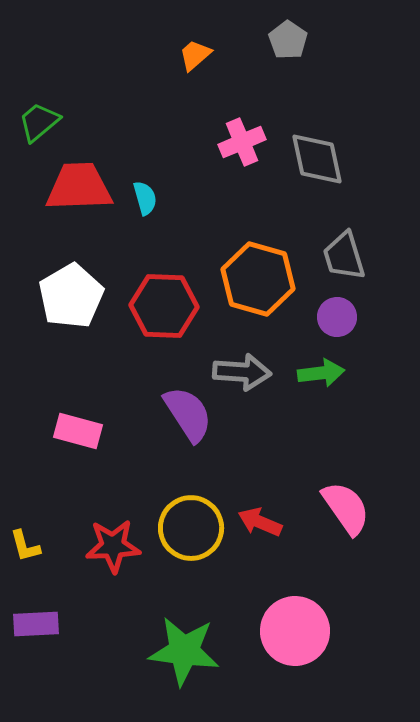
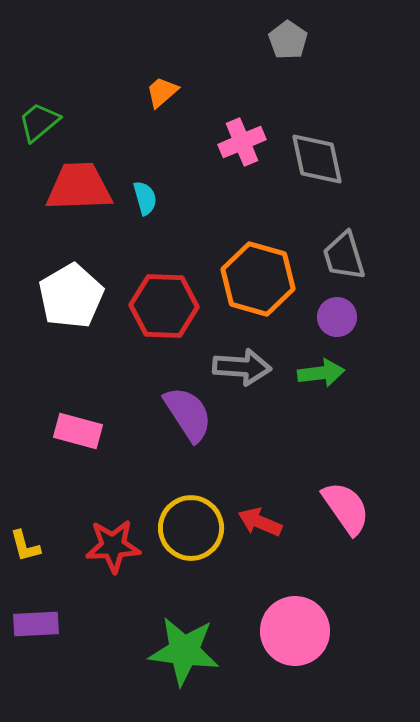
orange trapezoid: moved 33 px left, 37 px down
gray arrow: moved 5 px up
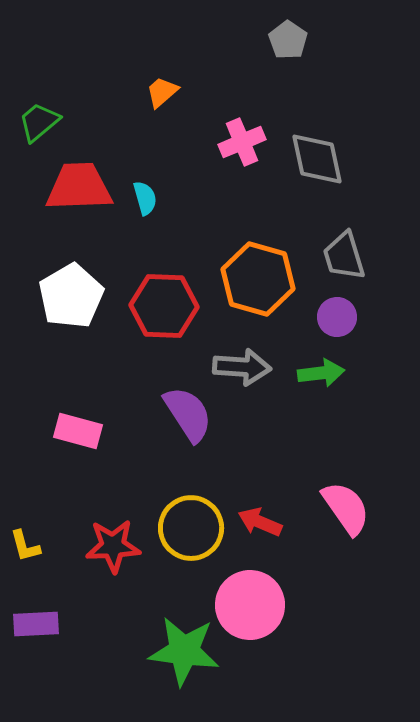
pink circle: moved 45 px left, 26 px up
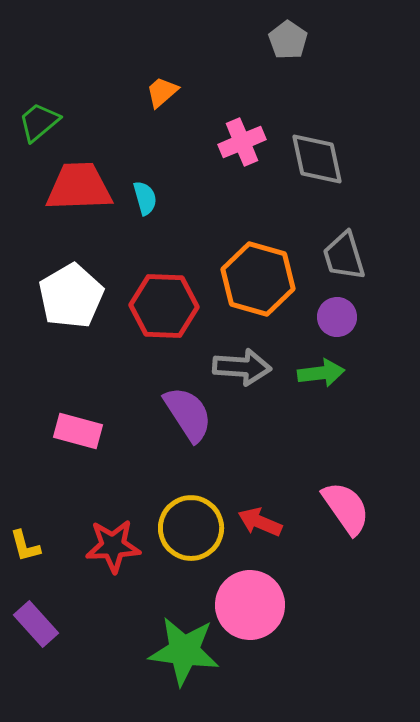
purple rectangle: rotated 51 degrees clockwise
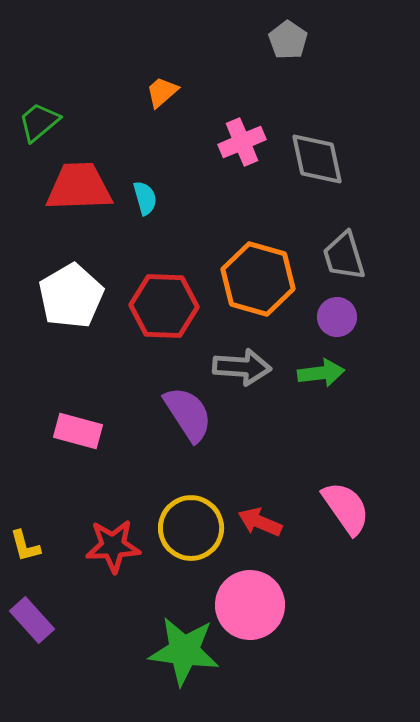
purple rectangle: moved 4 px left, 4 px up
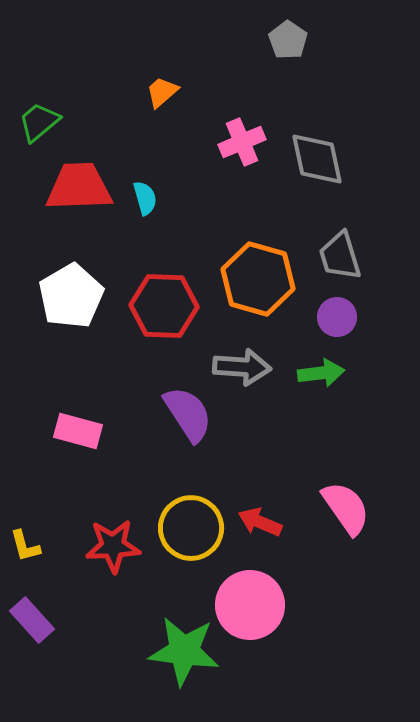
gray trapezoid: moved 4 px left
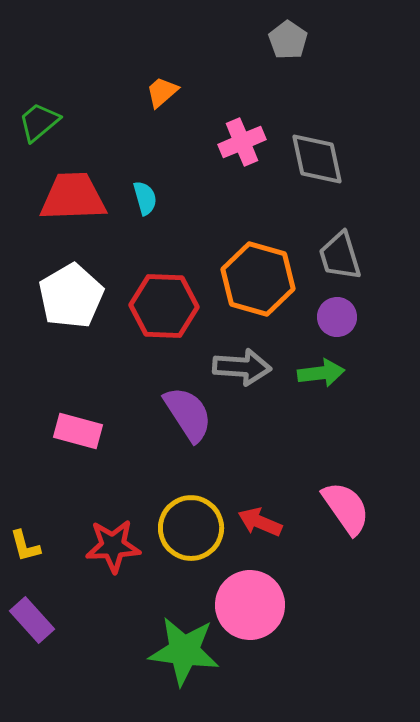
red trapezoid: moved 6 px left, 10 px down
